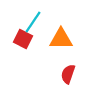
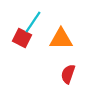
red square: moved 1 px left, 1 px up
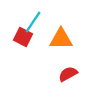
red square: moved 1 px right, 1 px up
red semicircle: rotated 42 degrees clockwise
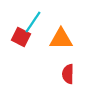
red square: moved 2 px left
red semicircle: rotated 60 degrees counterclockwise
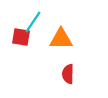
red square: rotated 18 degrees counterclockwise
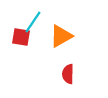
orange triangle: moved 3 px up; rotated 30 degrees counterclockwise
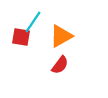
red semicircle: moved 8 px left, 9 px up; rotated 144 degrees counterclockwise
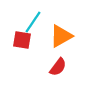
red square: moved 1 px right, 3 px down
red semicircle: moved 2 px left, 2 px down
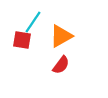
red semicircle: moved 3 px right, 2 px up
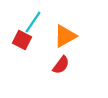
orange triangle: moved 4 px right
red square: rotated 18 degrees clockwise
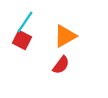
cyan line: moved 8 px left
